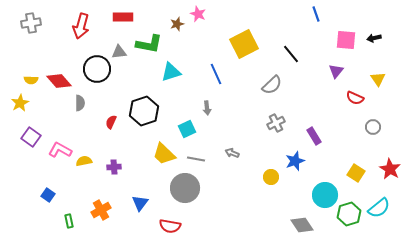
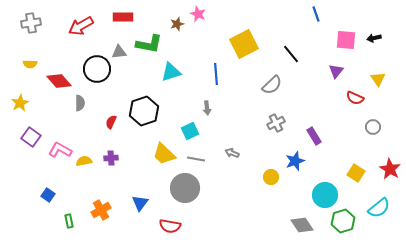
red arrow at (81, 26): rotated 45 degrees clockwise
blue line at (216, 74): rotated 20 degrees clockwise
yellow semicircle at (31, 80): moved 1 px left, 16 px up
cyan square at (187, 129): moved 3 px right, 2 px down
purple cross at (114, 167): moved 3 px left, 9 px up
green hexagon at (349, 214): moved 6 px left, 7 px down
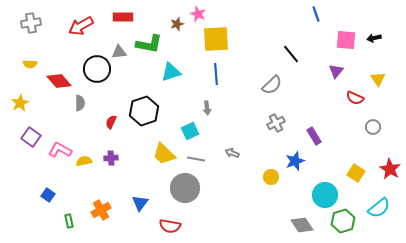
yellow square at (244, 44): moved 28 px left, 5 px up; rotated 24 degrees clockwise
